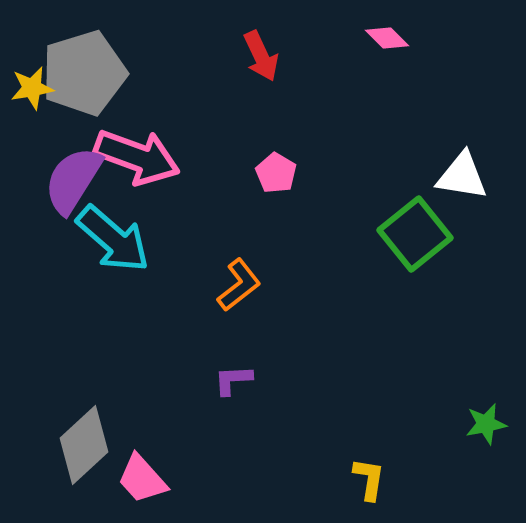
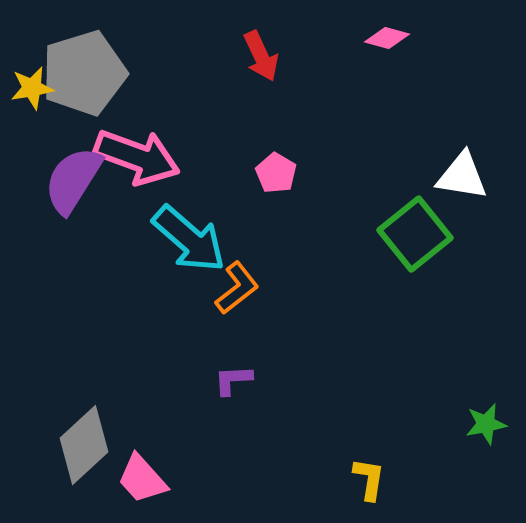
pink diamond: rotated 30 degrees counterclockwise
cyan arrow: moved 76 px right
orange L-shape: moved 2 px left, 3 px down
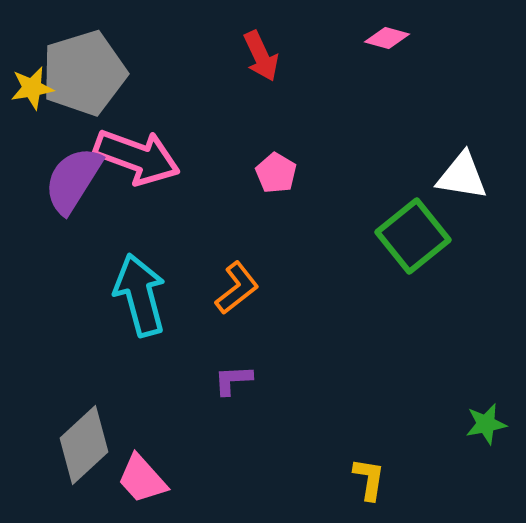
green square: moved 2 px left, 2 px down
cyan arrow: moved 49 px left, 56 px down; rotated 146 degrees counterclockwise
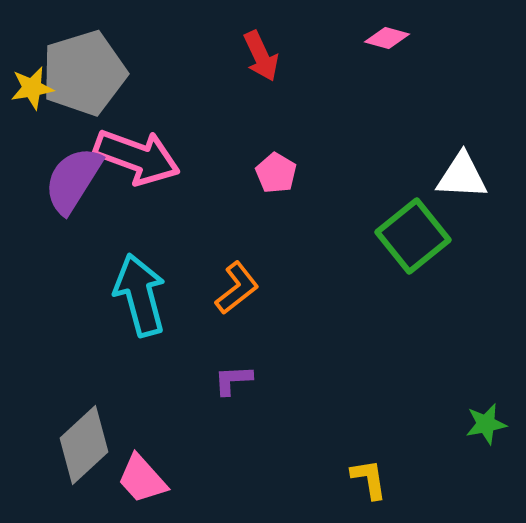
white triangle: rotated 6 degrees counterclockwise
yellow L-shape: rotated 18 degrees counterclockwise
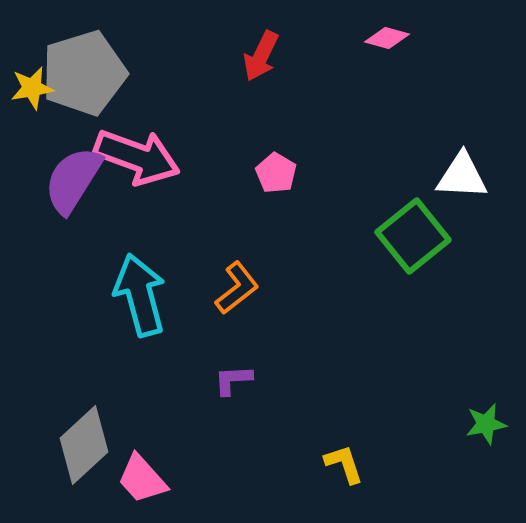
red arrow: rotated 51 degrees clockwise
yellow L-shape: moved 25 px left, 15 px up; rotated 9 degrees counterclockwise
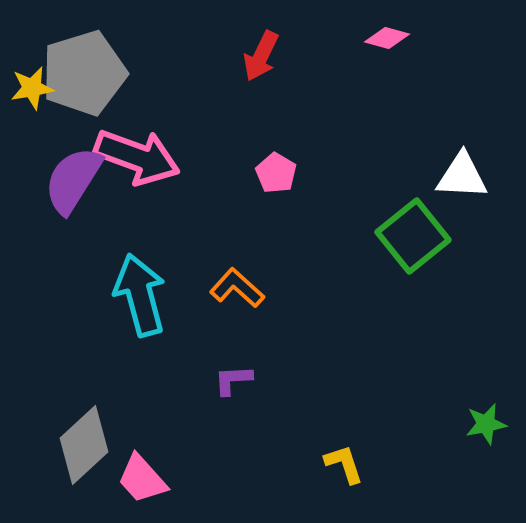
orange L-shape: rotated 100 degrees counterclockwise
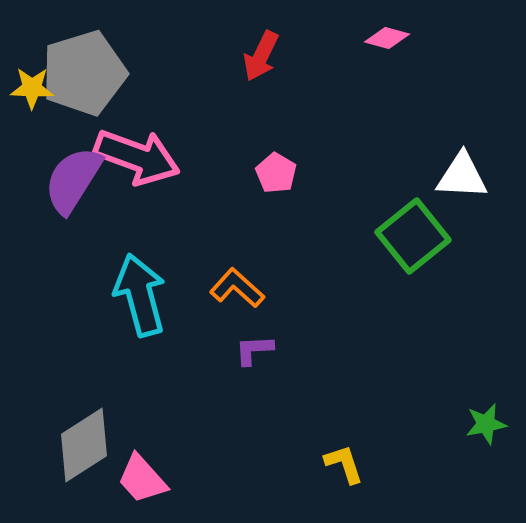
yellow star: rotated 12 degrees clockwise
purple L-shape: moved 21 px right, 30 px up
gray diamond: rotated 10 degrees clockwise
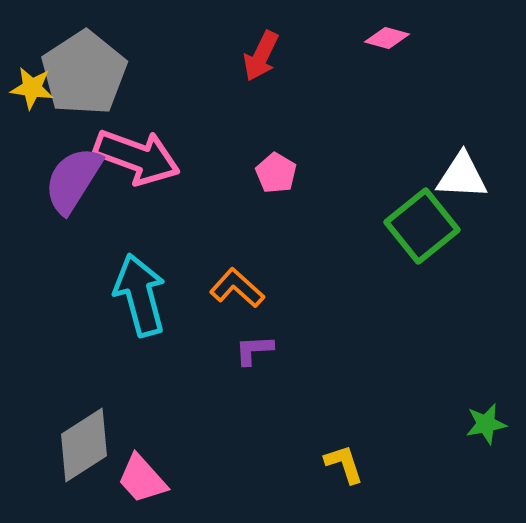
gray pentagon: rotated 16 degrees counterclockwise
yellow star: rotated 6 degrees clockwise
green square: moved 9 px right, 10 px up
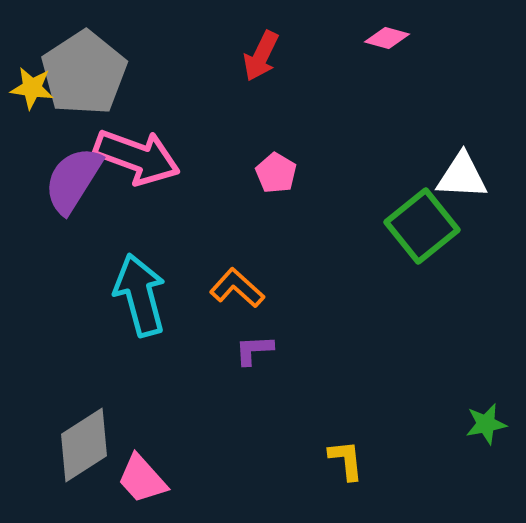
yellow L-shape: moved 2 px right, 4 px up; rotated 12 degrees clockwise
